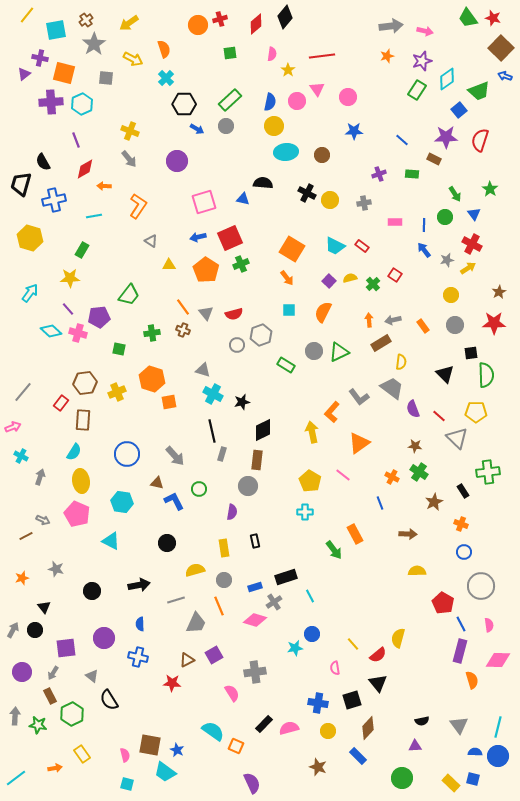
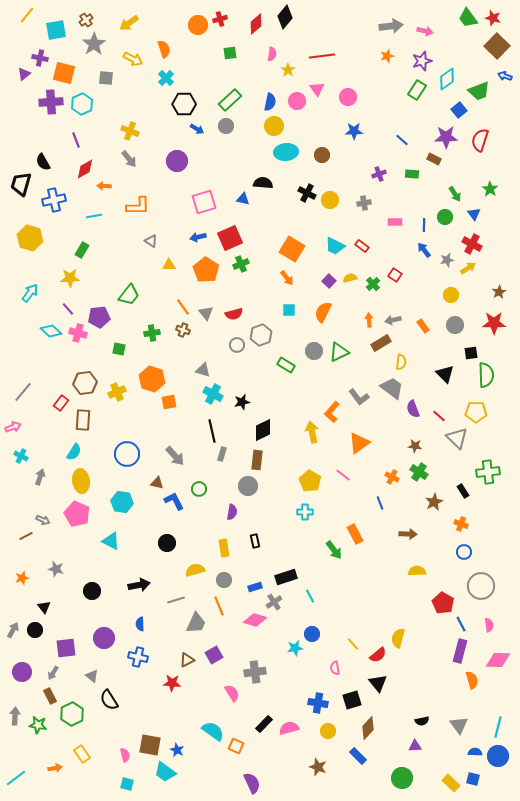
brown square at (501, 48): moved 4 px left, 2 px up
orange L-shape at (138, 206): rotated 55 degrees clockwise
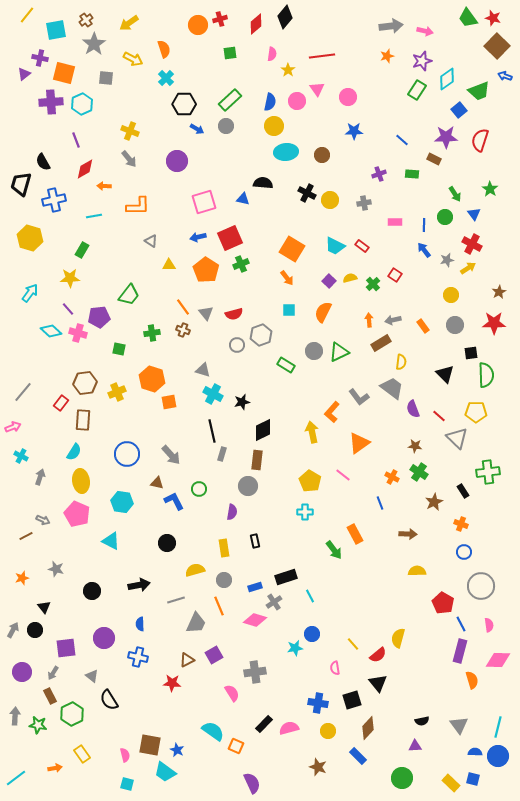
gray arrow at (175, 456): moved 4 px left, 1 px up
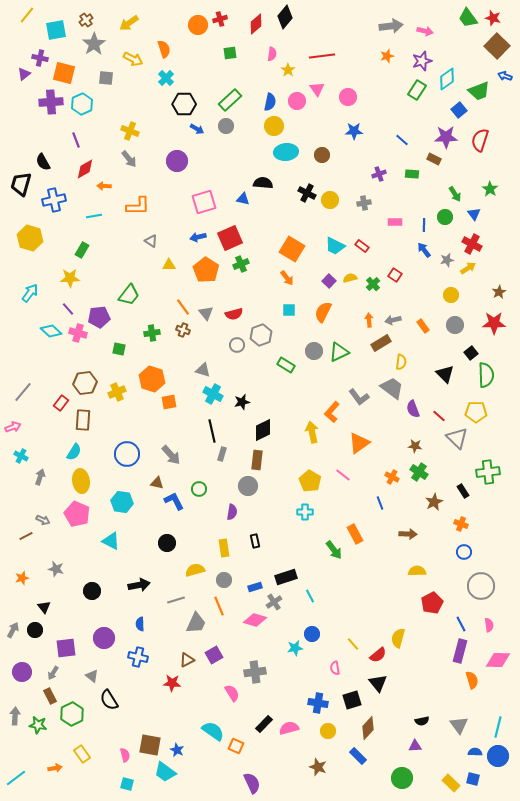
black square at (471, 353): rotated 32 degrees counterclockwise
red pentagon at (443, 603): moved 11 px left; rotated 15 degrees clockwise
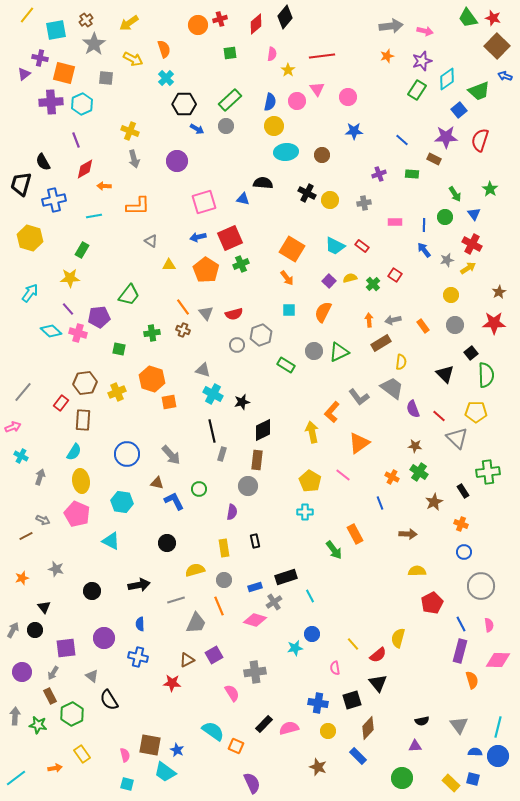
gray arrow at (129, 159): moved 5 px right; rotated 24 degrees clockwise
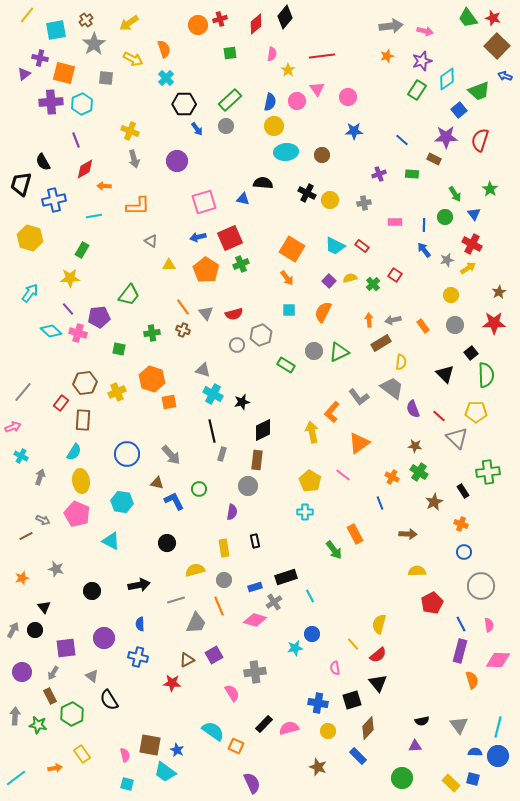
blue arrow at (197, 129): rotated 24 degrees clockwise
yellow semicircle at (398, 638): moved 19 px left, 14 px up
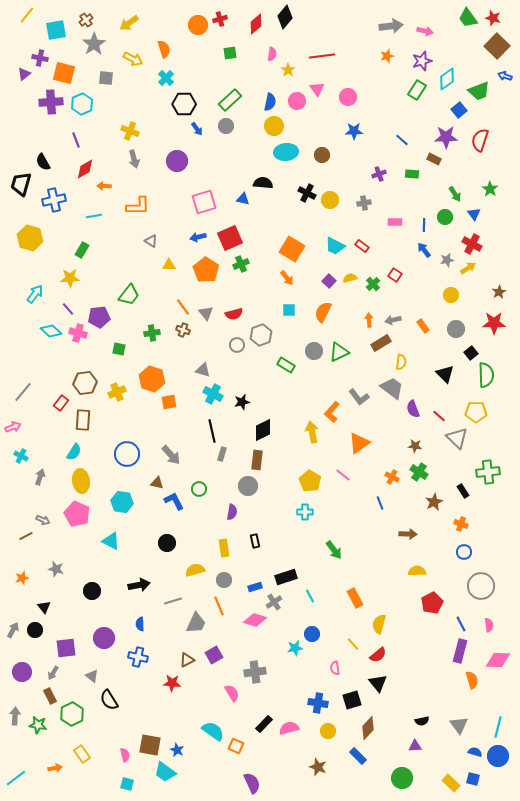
cyan arrow at (30, 293): moved 5 px right, 1 px down
gray circle at (455, 325): moved 1 px right, 4 px down
orange rectangle at (355, 534): moved 64 px down
gray line at (176, 600): moved 3 px left, 1 px down
blue semicircle at (475, 752): rotated 16 degrees clockwise
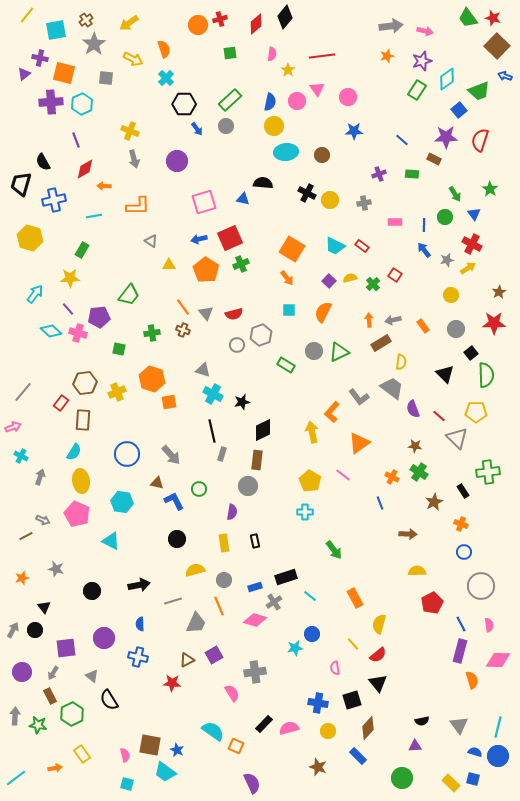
blue arrow at (198, 237): moved 1 px right, 2 px down
black circle at (167, 543): moved 10 px right, 4 px up
yellow rectangle at (224, 548): moved 5 px up
cyan line at (310, 596): rotated 24 degrees counterclockwise
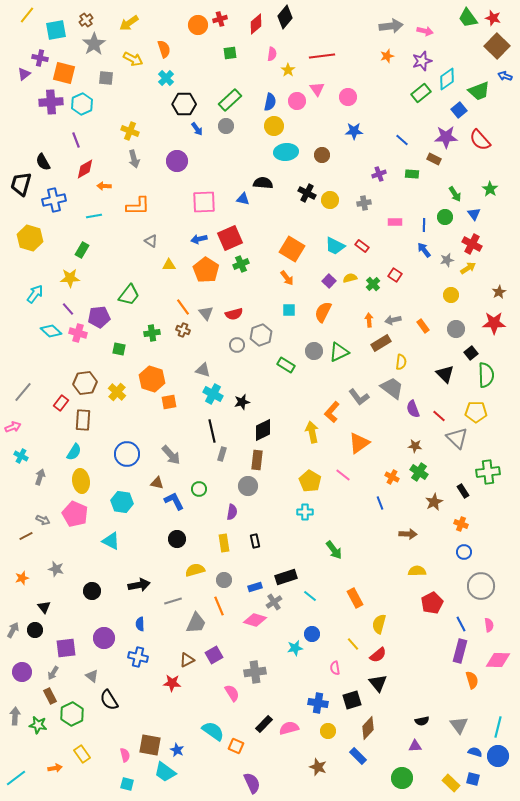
green rectangle at (417, 90): moved 4 px right, 3 px down; rotated 18 degrees clockwise
red semicircle at (480, 140): rotated 60 degrees counterclockwise
pink square at (204, 202): rotated 15 degrees clockwise
yellow cross at (117, 392): rotated 24 degrees counterclockwise
pink pentagon at (77, 514): moved 2 px left
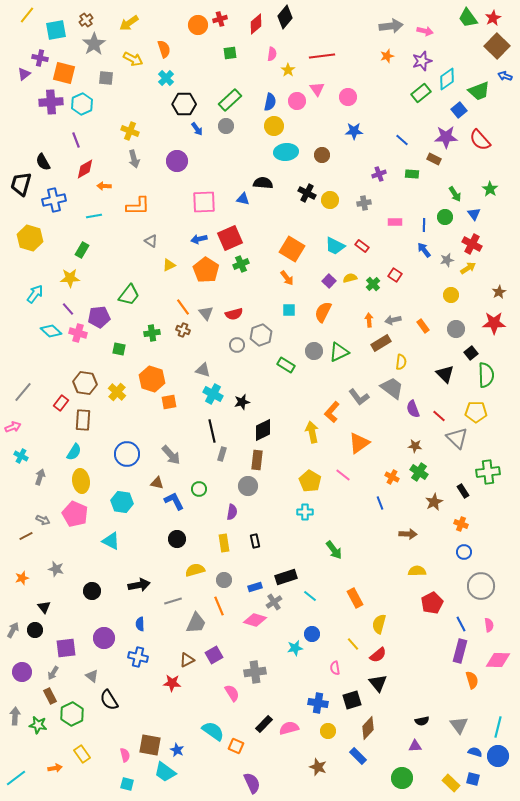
red star at (493, 18): rotated 28 degrees clockwise
yellow triangle at (169, 265): rotated 24 degrees counterclockwise
brown hexagon at (85, 383): rotated 15 degrees clockwise
